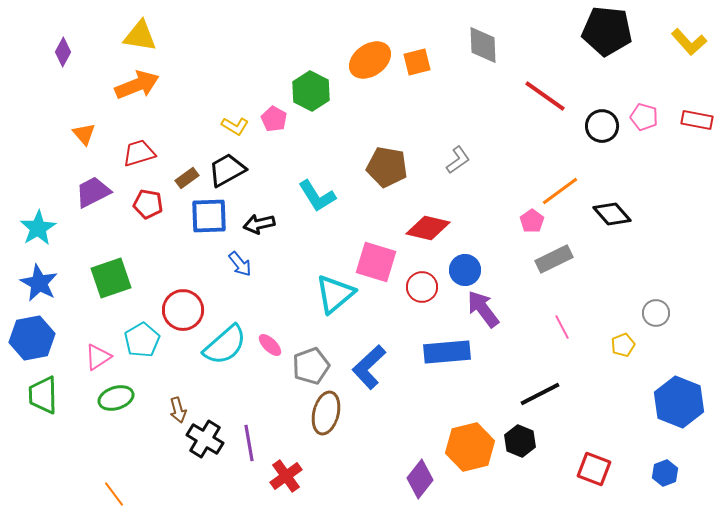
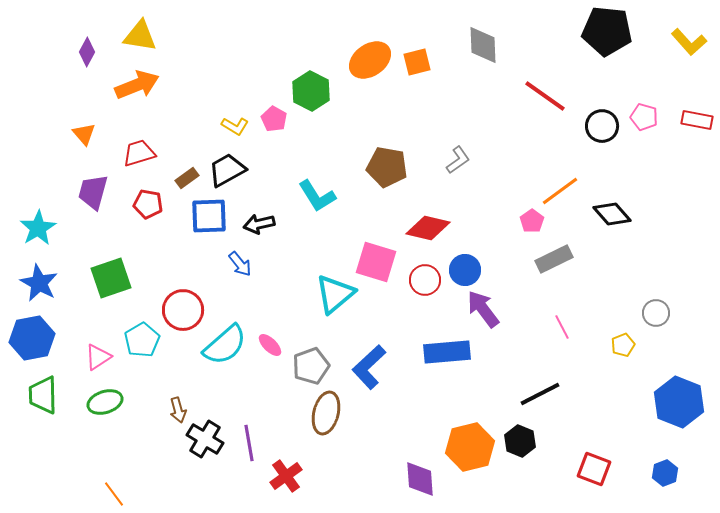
purple diamond at (63, 52): moved 24 px right
purple trapezoid at (93, 192): rotated 48 degrees counterclockwise
red circle at (422, 287): moved 3 px right, 7 px up
green ellipse at (116, 398): moved 11 px left, 4 px down
purple diamond at (420, 479): rotated 42 degrees counterclockwise
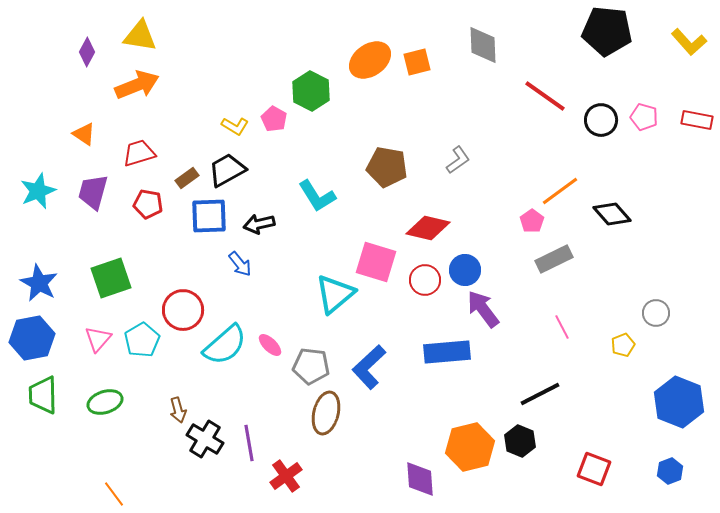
black circle at (602, 126): moved 1 px left, 6 px up
orange triangle at (84, 134): rotated 15 degrees counterclockwise
cyan star at (38, 228): moved 37 px up; rotated 9 degrees clockwise
pink triangle at (98, 357): moved 18 px up; rotated 16 degrees counterclockwise
gray pentagon at (311, 366): rotated 27 degrees clockwise
blue hexagon at (665, 473): moved 5 px right, 2 px up
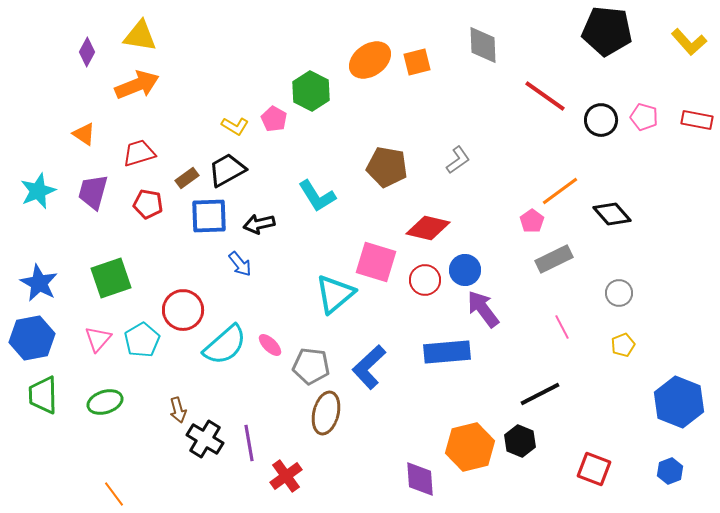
gray circle at (656, 313): moved 37 px left, 20 px up
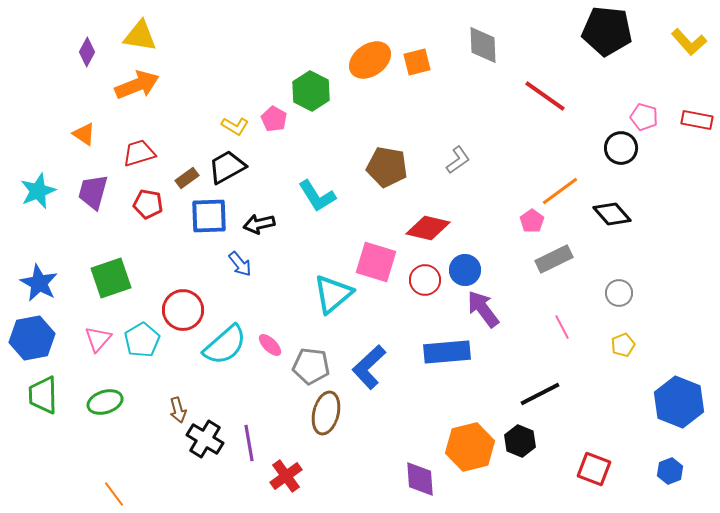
black circle at (601, 120): moved 20 px right, 28 px down
black trapezoid at (227, 170): moved 3 px up
cyan triangle at (335, 294): moved 2 px left
